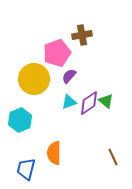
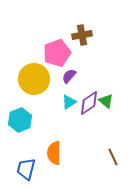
cyan triangle: rotated 14 degrees counterclockwise
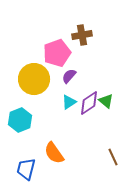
orange semicircle: rotated 35 degrees counterclockwise
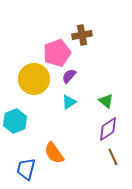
purple diamond: moved 19 px right, 26 px down
cyan hexagon: moved 5 px left, 1 px down
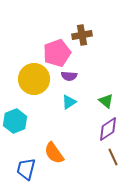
purple semicircle: rotated 126 degrees counterclockwise
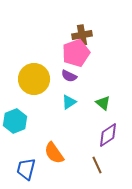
pink pentagon: moved 19 px right
purple semicircle: rotated 21 degrees clockwise
green triangle: moved 3 px left, 2 px down
purple diamond: moved 6 px down
brown line: moved 16 px left, 8 px down
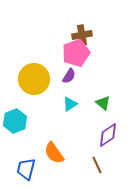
purple semicircle: rotated 84 degrees counterclockwise
cyan triangle: moved 1 px right, 2 px down
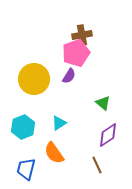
cyan triangle: moved 11 px left, 19 px down
cyan hexagon: moved 8 px right, 6 px down
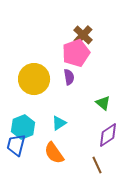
brown cross: moved 1 px right; rotated 36 degrees counterclockwise
purple semicircle: moved 1 px down; rotated 42 degrees counterclockwise
blue trapezoid: moved 10 px left, 24 px up
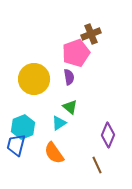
brown cross: moved 8 px right, 1 px up; rotated 24 degrees clockwise
green triangle: moved 33 px left, 4 px down
purple diamond: rotated 35 degrees counterclockwise
